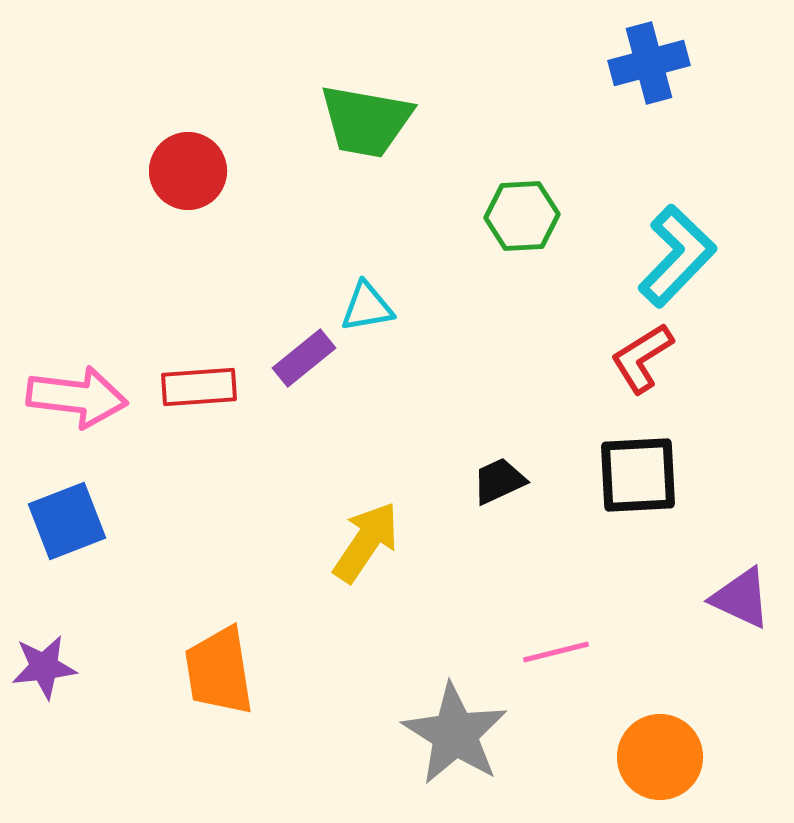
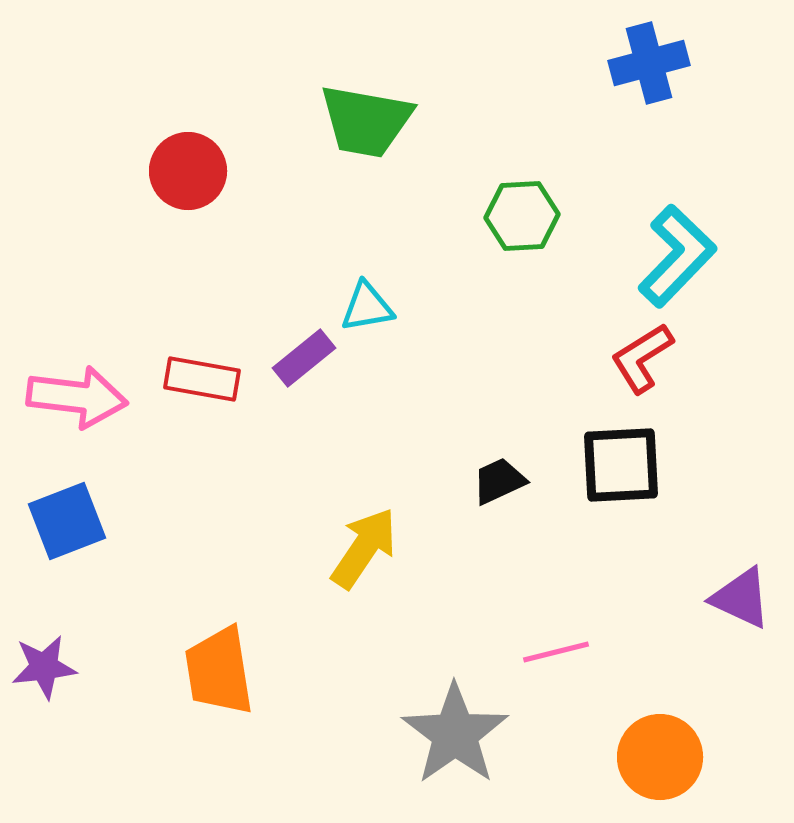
red rectangle: moved 3 px right, 8 px up; rotated 14 degrees clockwise
black square: moved 17 px left, 10 px up
yellow arrow: moved 2 px left, 6 px down
gray star: rotated 5 degrees clockwise
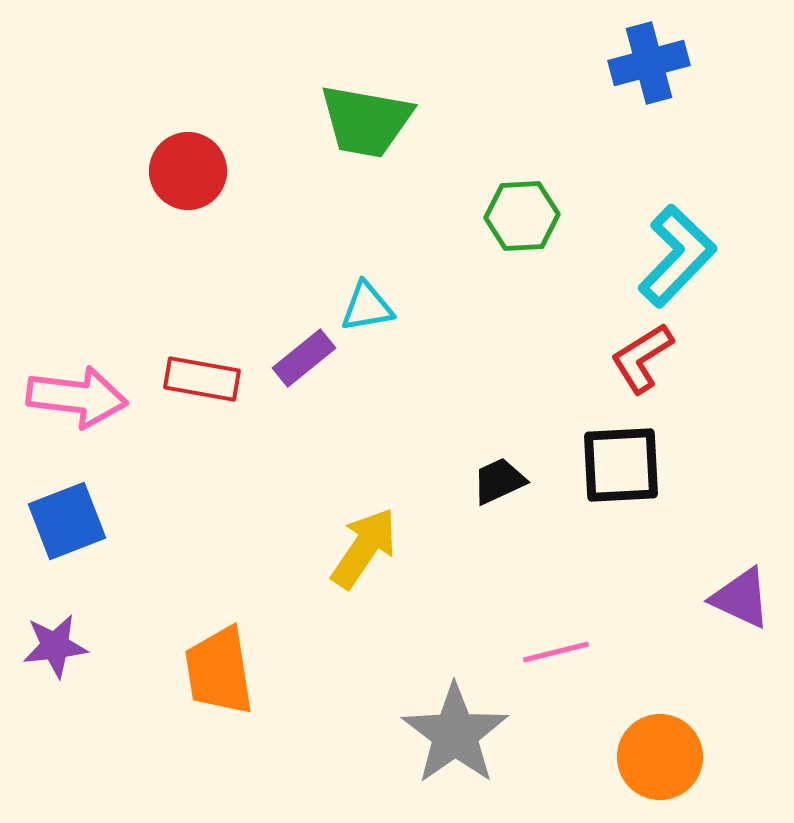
purple star: moved 11 px right, 21 px up
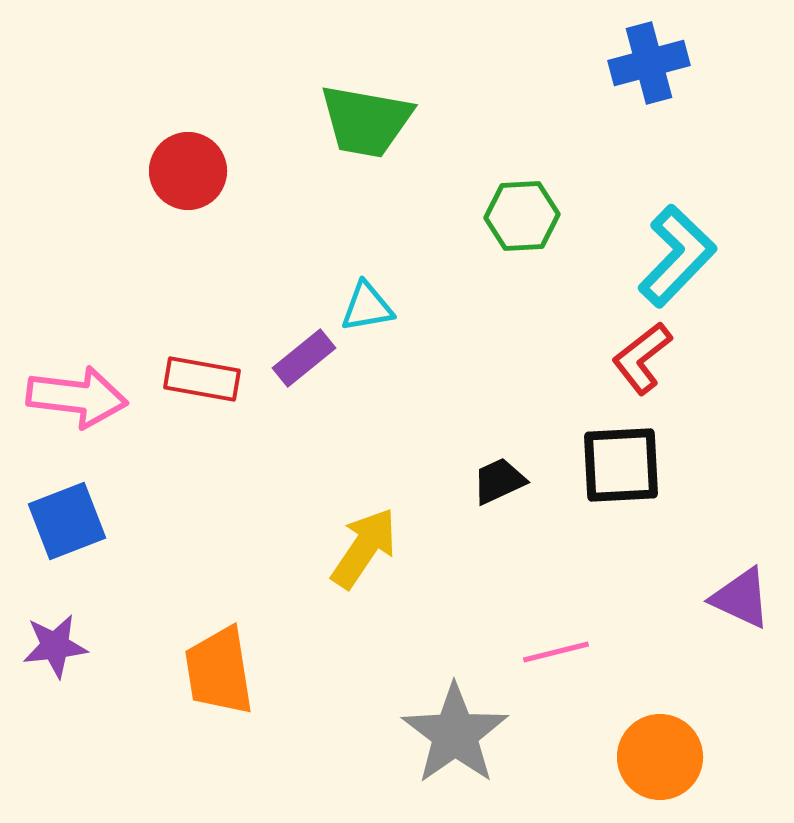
red L-shape: rotated 6 degrees counterclockwise
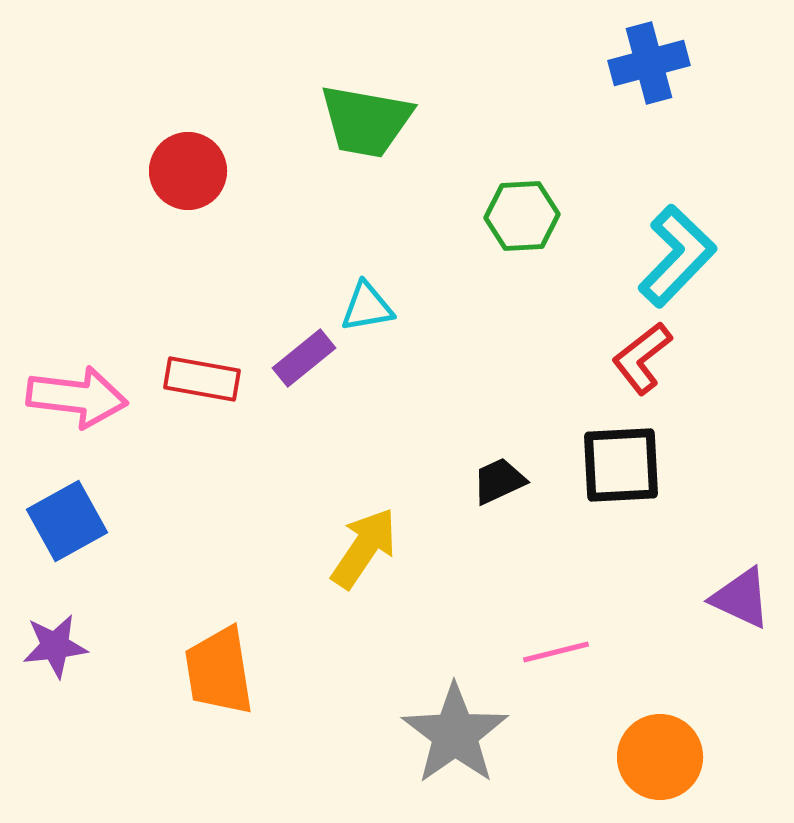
blue square: rotated 8 degrees counterclockwise
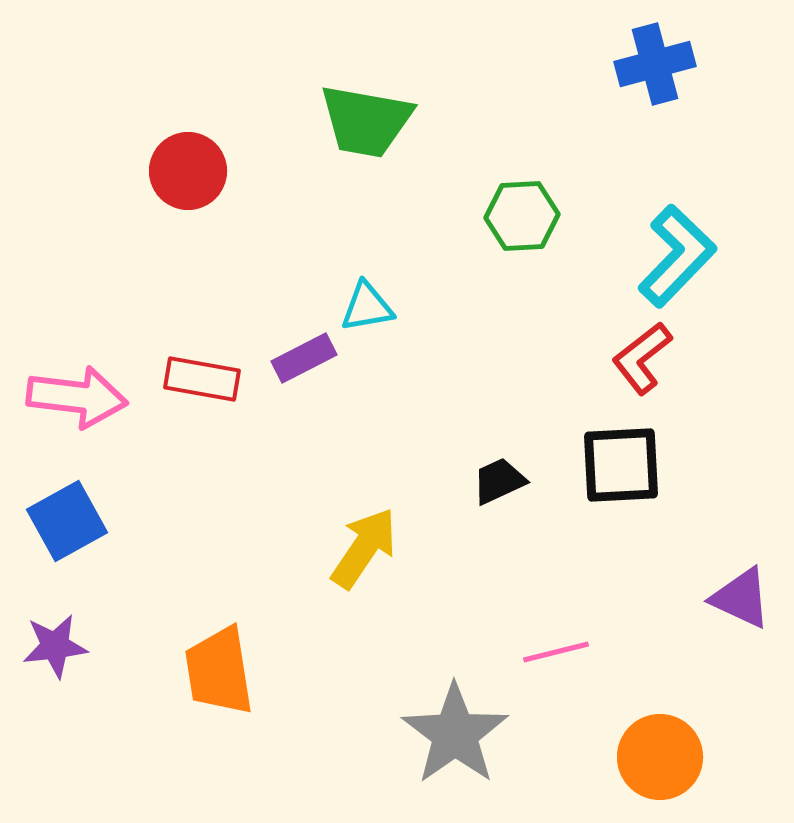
blue cross: moved 6 px right, 1 px down
purple rectangle: rotated 12 degrees clockwise
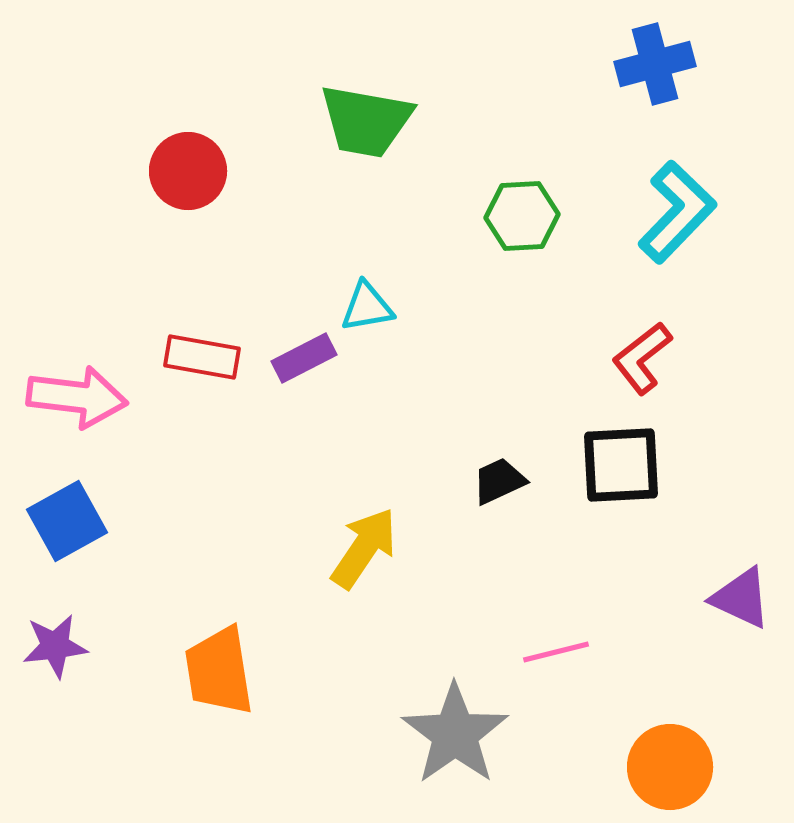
cyan L-shape: moved 44 px up
red rectangle: moved 22 px up
orange circle: moved 10 px right, 10 px down
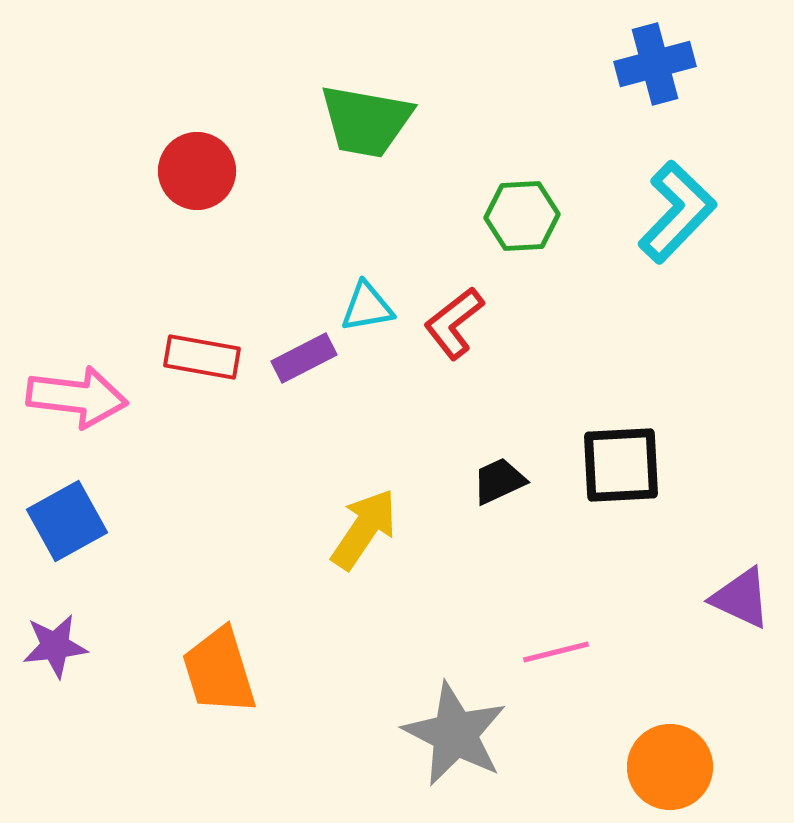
red circle: moved 9 px right
red L-shape: moved 188 px left, 35 px up
yellow arrow: moved 19 px up
orange trapezoid: rotated 8 degrees counterclockwise
gray star: rotated 10 degrees counterclockwise
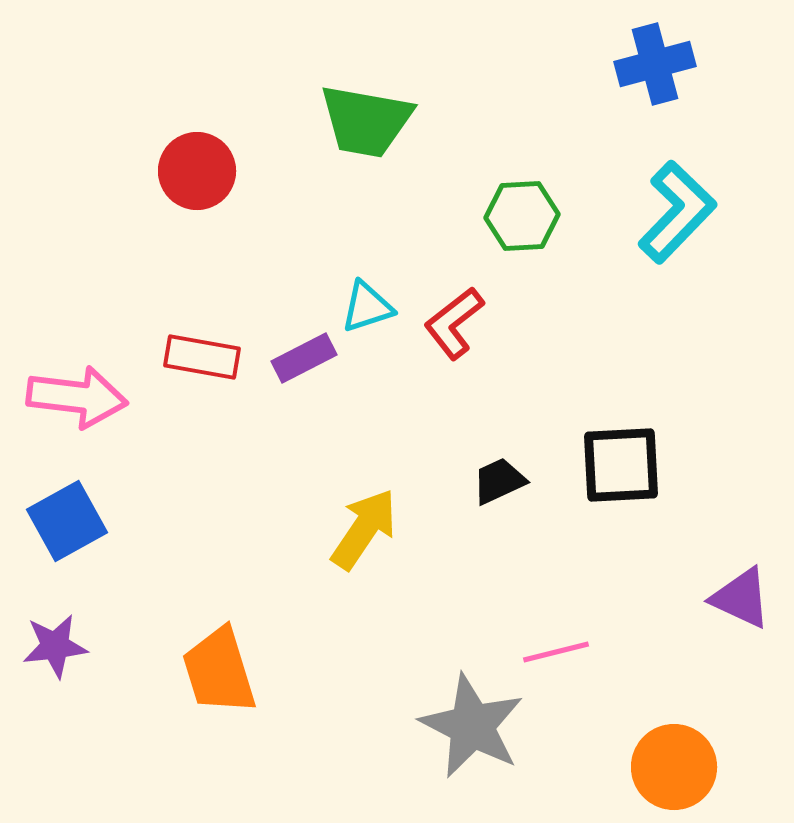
cyan triangle: rotated 8 degrees counterclockwise
gray star: moved 17 px right, 8 px up
orange circle: moved 4 px right
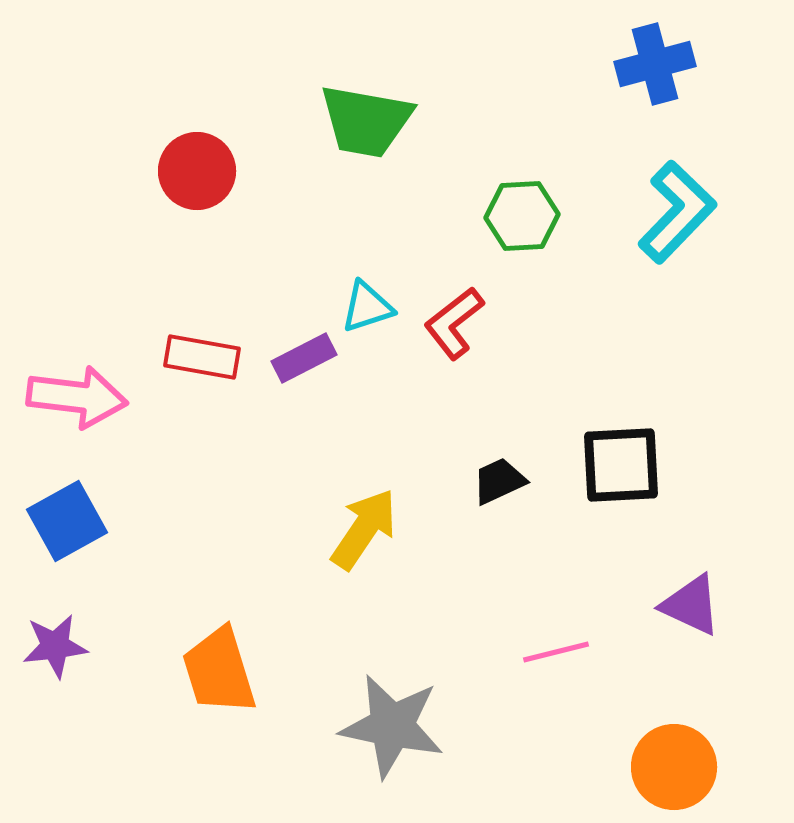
purple triangle: moved 50 px left, 7 px down
gray star: moved 80 px left; rotated 15 degrees counterclockwise
